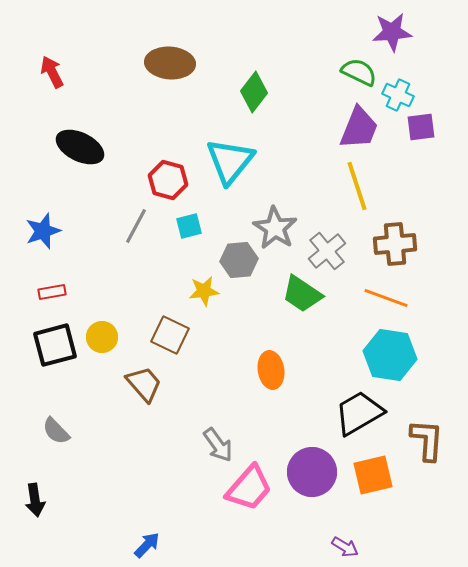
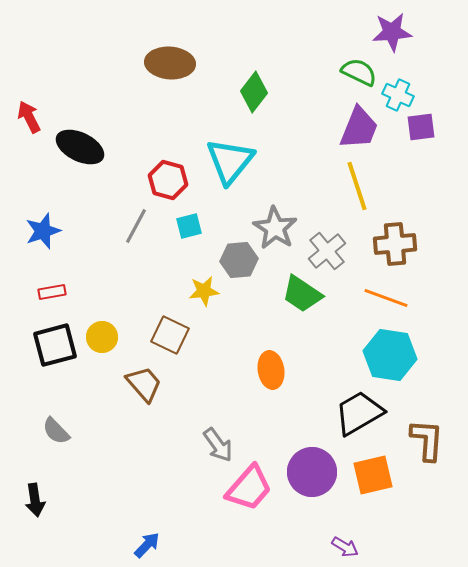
red arrow: moved 23 px left, 45 px down
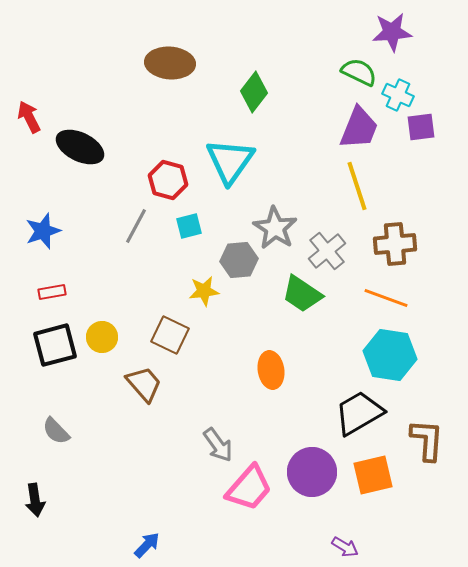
cyan triangle: rotated 4 degrees counterclockwise
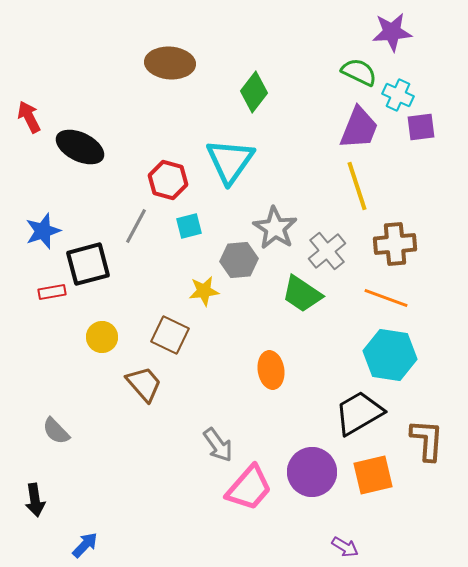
black square: moved 33 px right, 81 px up
blue arrow: moved 62 px left
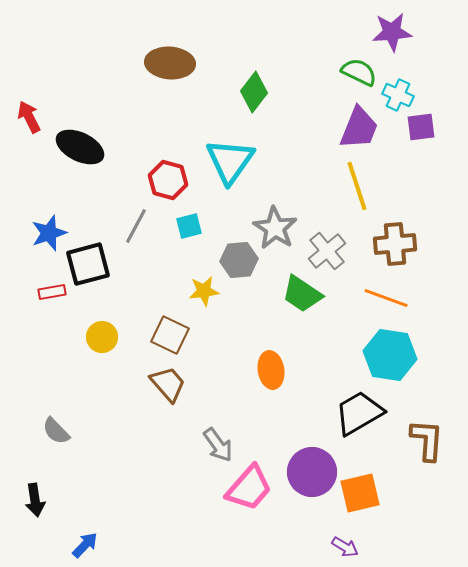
blue star: moved 6 px right, 2 px down
brown trapezoid: moved 24 px right
orange square: moved 13 px left, 18 px down
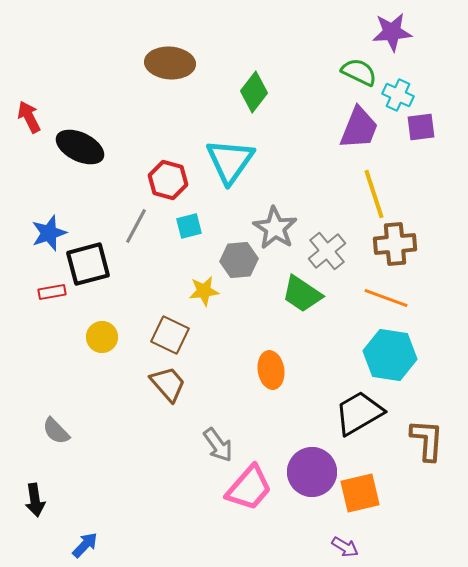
yellow line: moved 17 px right, 8 px down
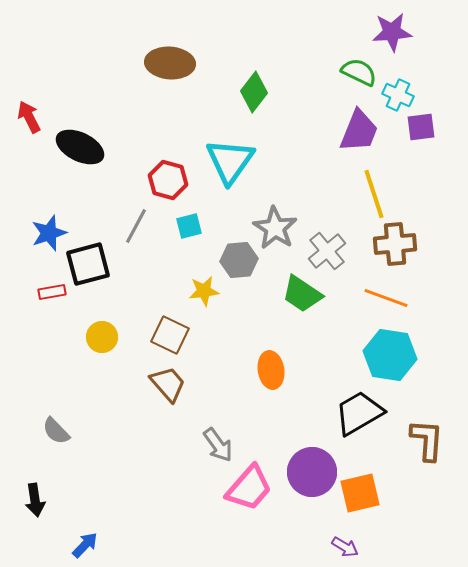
purple trapezoid: moved 3 px down
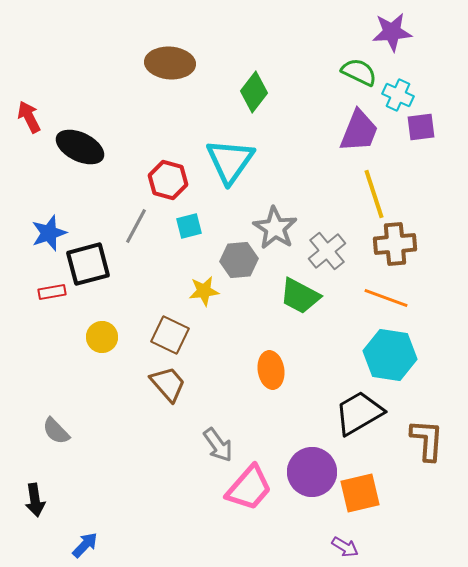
green trapezoid: moved 2 px left, 2 px down; rotated 6 degrees counterclockwise
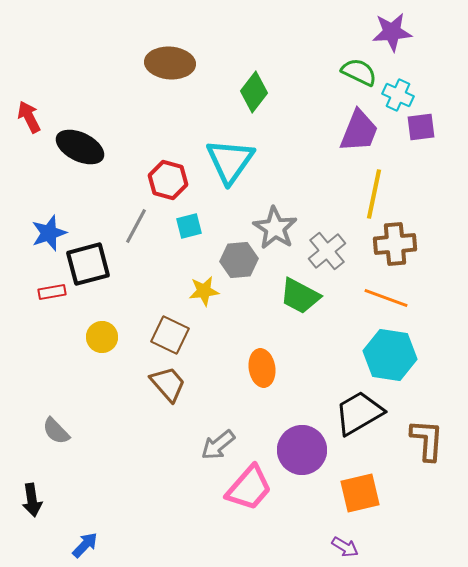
yellow line: rotated 30 degrees clockwise
orange ellipse: moved 9 px left, 2 px up
gray arrow: rotated 87 degrees clockwise
purple circle: moved 10 px left, 22 px up
black arrow: moved 3 px left
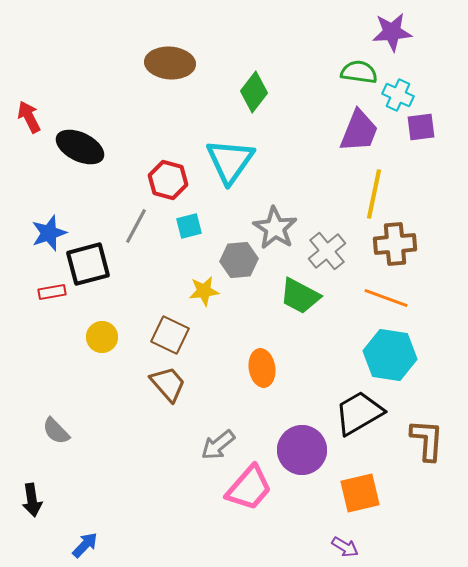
green semicircle: rotated 18 degrees counterclockwise
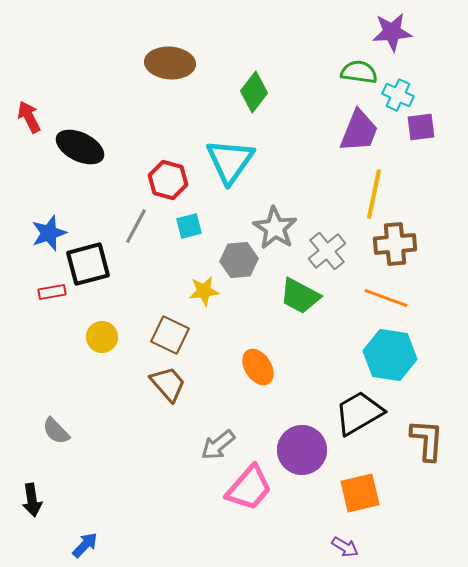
orange ellipse: moved 4 px left, 1 px up; rotated 24 degrees counterclockwise
